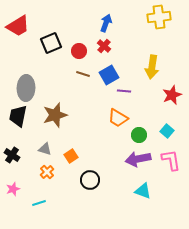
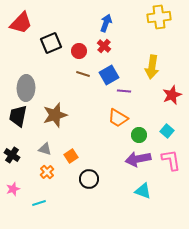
red trapezoid: moved 3 px right, 3 px up; rotated 15 degrees counterclockwise
black circle: moved 1 px left, 1 px up
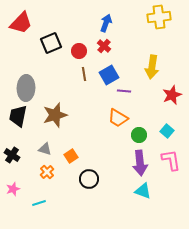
brown line: moved 1 px right; rotated 64 degrees clockwise
purple arrow: moved 2 px right, 4 px down; rotated 85 degrees counterclockwise
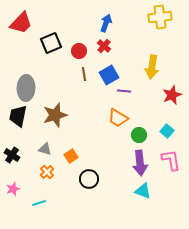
yellow cross: moved 1 px right
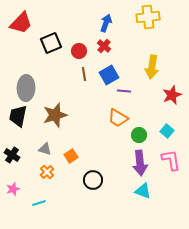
yellow cross: moved 12 px left
black circle: moved 4 px right, 1 px down
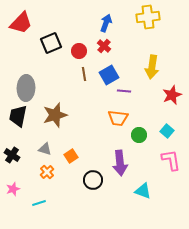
orange trapezoid: rotated 25 degrees counterclockwise
purple arrow: moved 20 px left
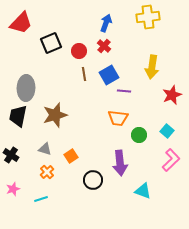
black cross: moved 1 px left
pink L-shape: rotated 55 degrees clockwise
cyan line: moved 2 px right, 4 px up
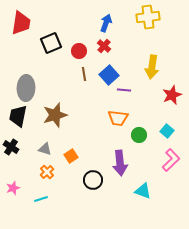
red trapezoid: rotated 35 degrees counterclockwise
blue square: rotated 12 degrees counterclockwise
purple line: moved 1 px up
black cross: moved 8 px up
pink star: moved 1 px up
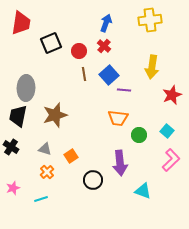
yellow cross: moved 2 px right, 3 px down
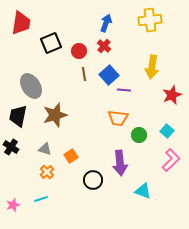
gray ellipse: moved 5 px right, 2 px up; rotated 35 degrees counterclockwise
pink star: moved 17 px down
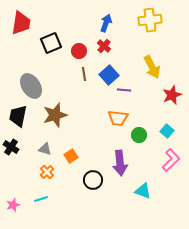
yellow arrow: rotated 35 degrees counterclockwise
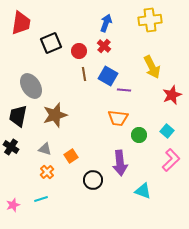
blue square: moved 1 px left, 1 px down; rotated 18 degrees counterclockwise
